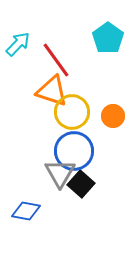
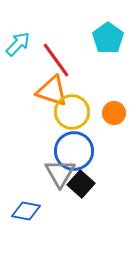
orange circle: moved 1 px right, 3 px up
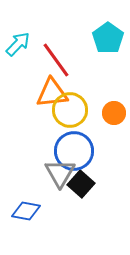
orange triangle: moved 2 px down; rotated 24 degrees counterclockwise
yellow circle: moved 2 px left, 2 px up
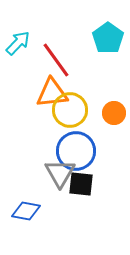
cyan arrow: moved 1 px up
blue circle: moved 2 px right
black square: rotated 36 degrees counterclockwise
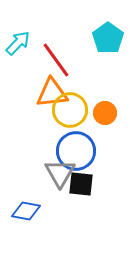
orange circle: moved 9 px left
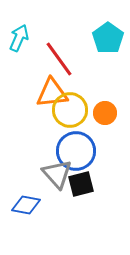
cyan arrow: moved 1 px right, 5 px up; rotated 20 degrees counterclockwise
red line: moved 3 px right, 1 px up
gray triangle: moved 3 px left, 1 px down; rotated 12 degrees counterclockwise
black square: rotated 20 degrees counterclockwise
blue diamond: moved 6 px up
